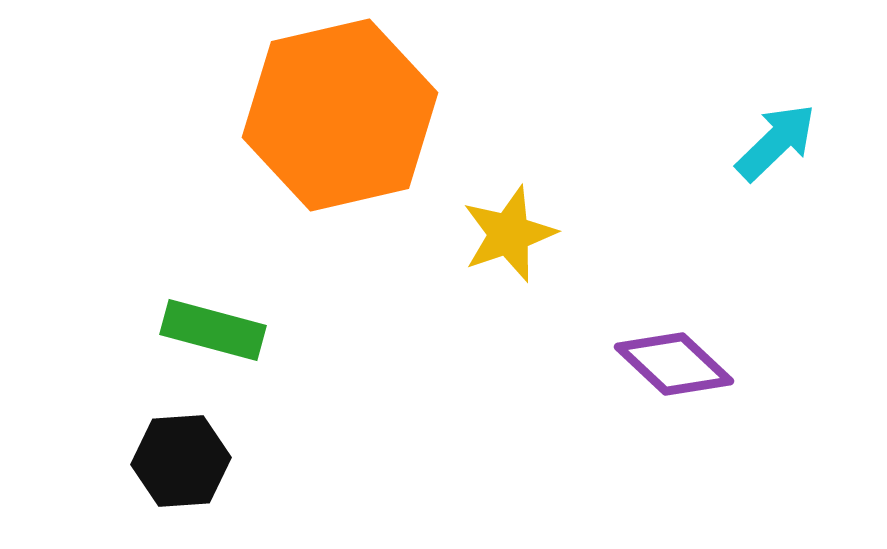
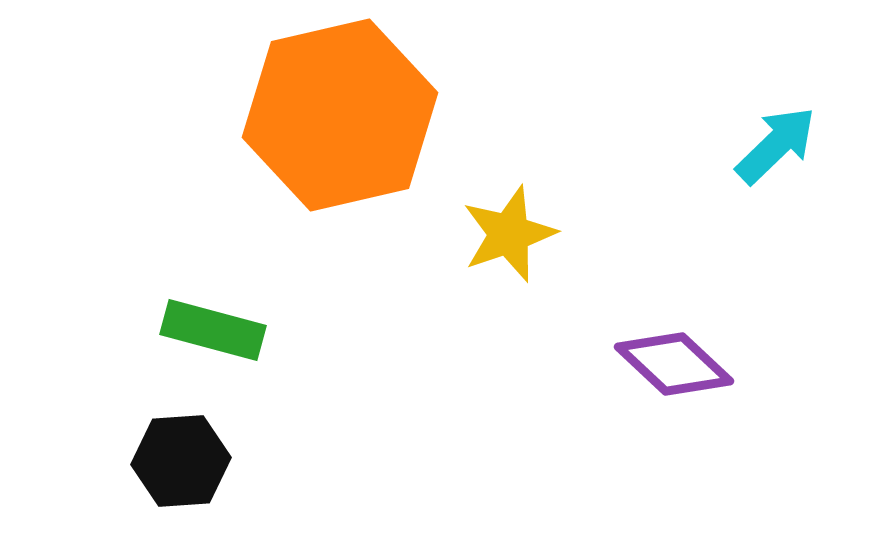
cyan arrow: moved 3 px down
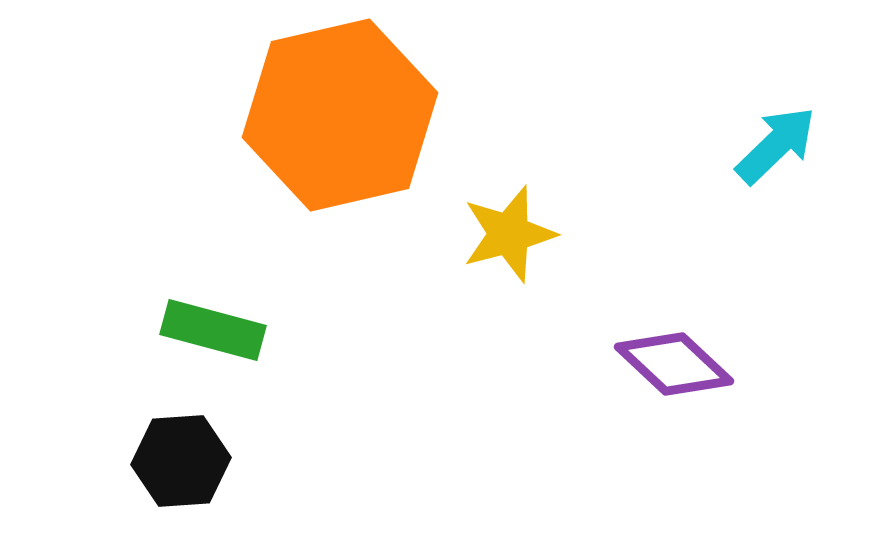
yellow star: rotated 4 degrees clockwise
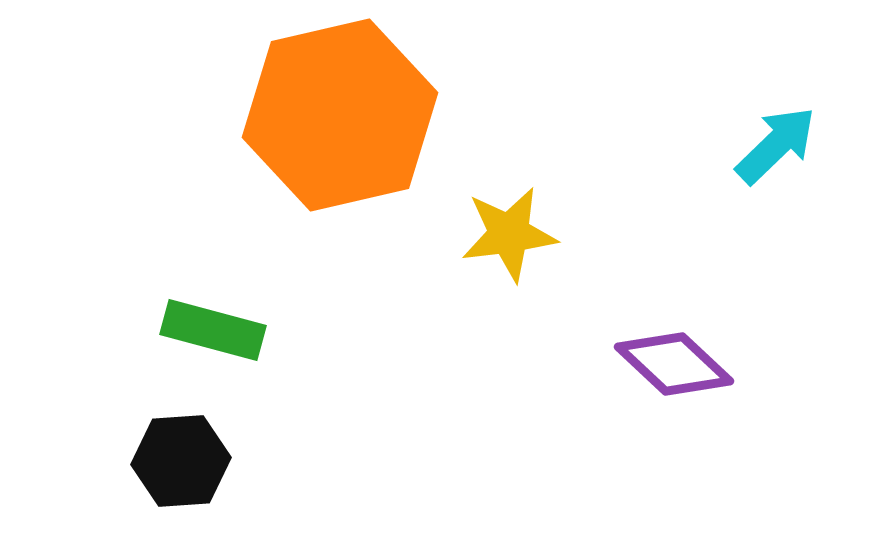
yellow star: rotated 8 degrees clockwise
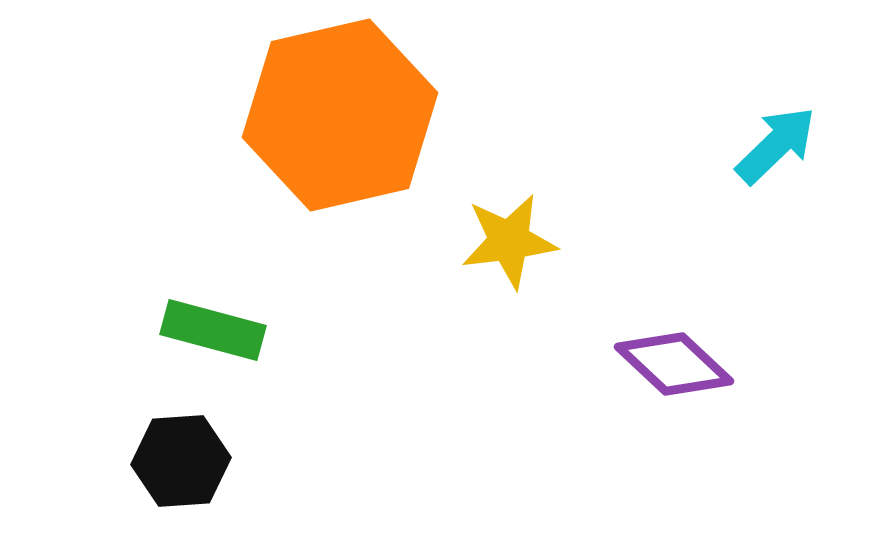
yellow star: moved 7 px down
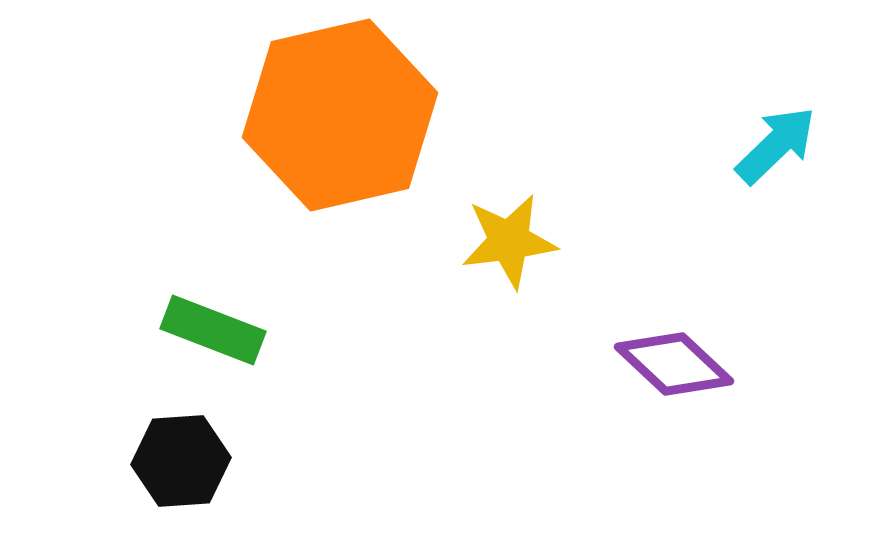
green rectangle: rotated 6 degrees clockwise
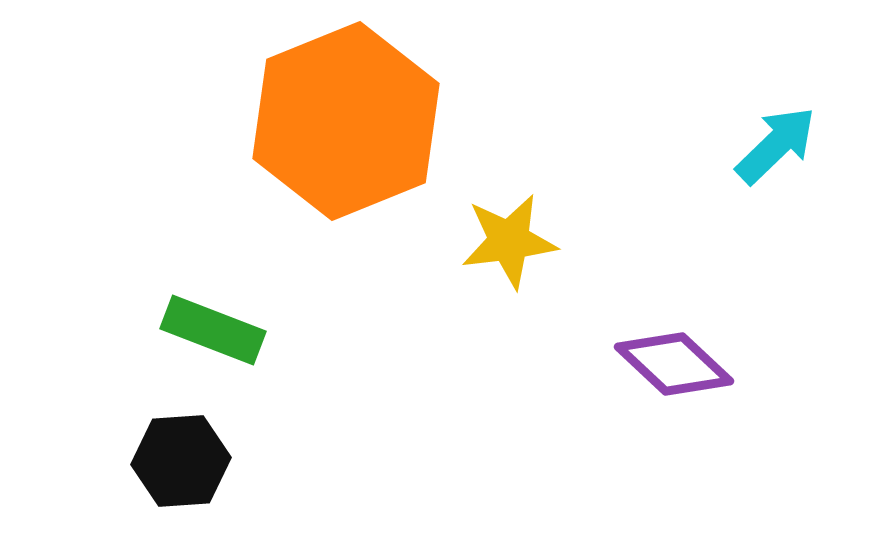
orange hexagon: moved 6 px right, 6 px down; rotated 9 degrees counterclockwise
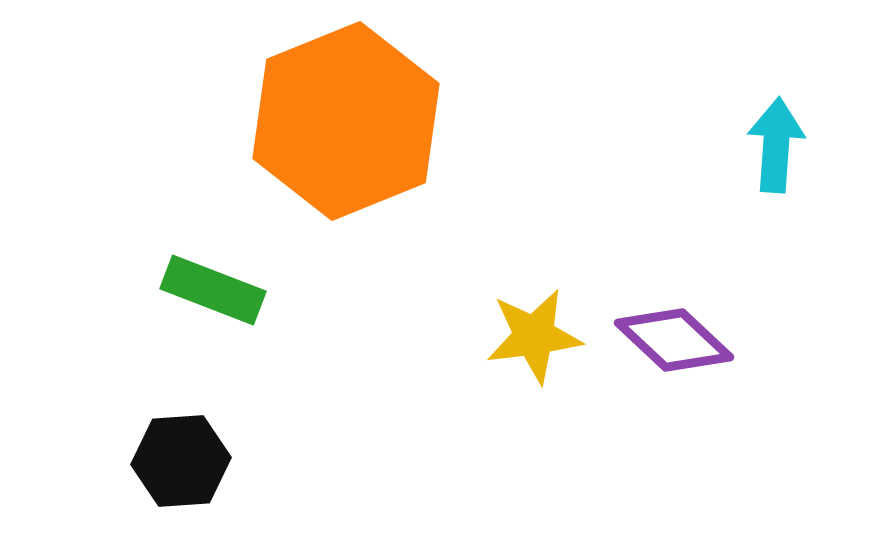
cyan arrow: rotated 42 degrees counterclockwise
yellow star: moved 25 px right, 95 px down
green rectangle: moved 40 px up
purple diamond: moved 24 px up
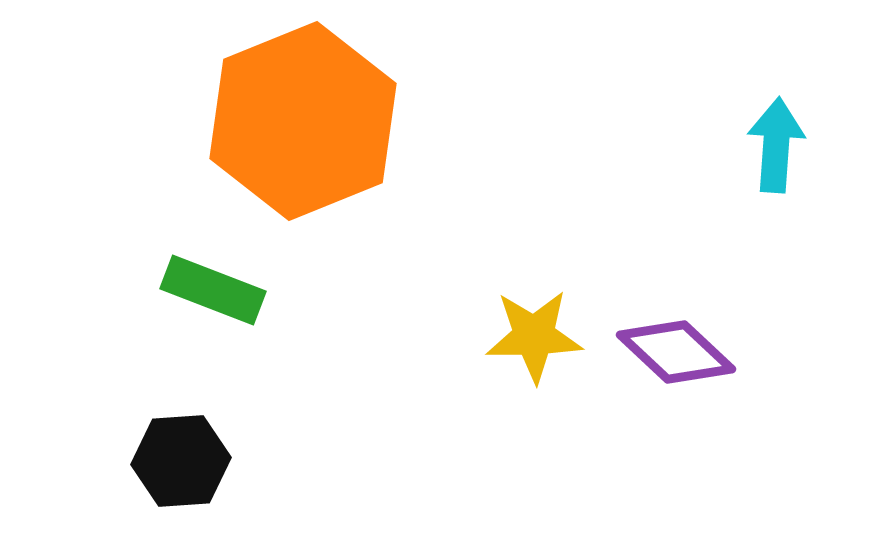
orange hexagon: moved 43 px left
yellow star: rotated 6 degrees clockwise
purple diamond: moved 2 px right, 12 px down
